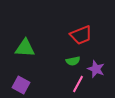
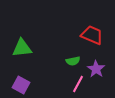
red trapezoid: moved 11 px right; rotated 135 degrees counterclockwise
green triangle: moved 3 px left; rotated 10 degrees counterclockwise
purple star: rotated 12 degrees clockwise
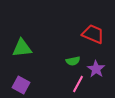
red trapezoid: moved 1 px right, 1 px up
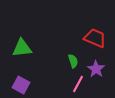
red trapezoid: moved 2 px right, 4 px down
green semicircle: rotated 96 degrees counterclockwise
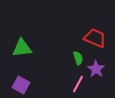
green semicircle: moved 5 px right, 3 px up
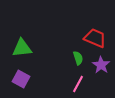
purple star: moved 5 px right, 4 px up
purple square: moved 6 px up
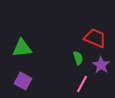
purple square: moved 2 px right, 2 px down
pink line: moved 4 px right
